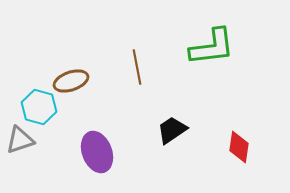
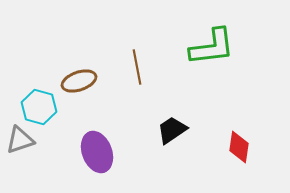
brown ellipse: moved 8 px right
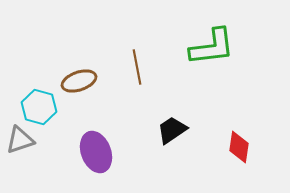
purple ellipse: moved 1 px left
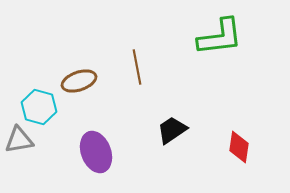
green L-shape: moved 8 px right, 10 px up
gray triangle: moved 1 px left; rotated 8 degrees clockwise
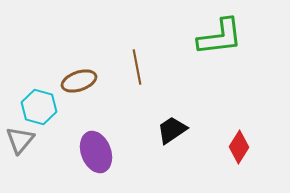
gray triangle: moved 1 px right; rotated 40 degrees counterclockwise
red diamond: rotated 24 degrees clockwise
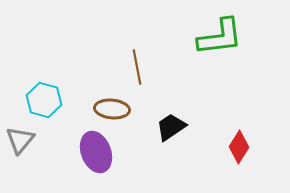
brown ellipse: moved 33 px right, 28 px down; rotated 24 degrees clockwise
cyan hexagon: moved 5 px right, 7 px up
black trapezoid: moved 1 px left, 3 px up
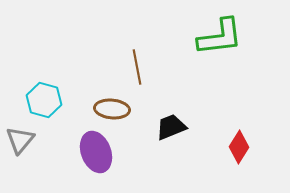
black trapezoid: rotated 12 degrees clockwise
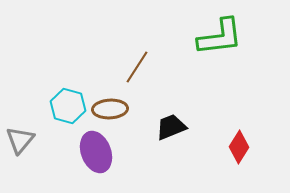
brown line: rotated 44 degrees clockwise
cyan hexagon: moved 24 px right, 6 px down
brown ellipse: moved 2 px left; rotated 8 degrees counterclockwise
